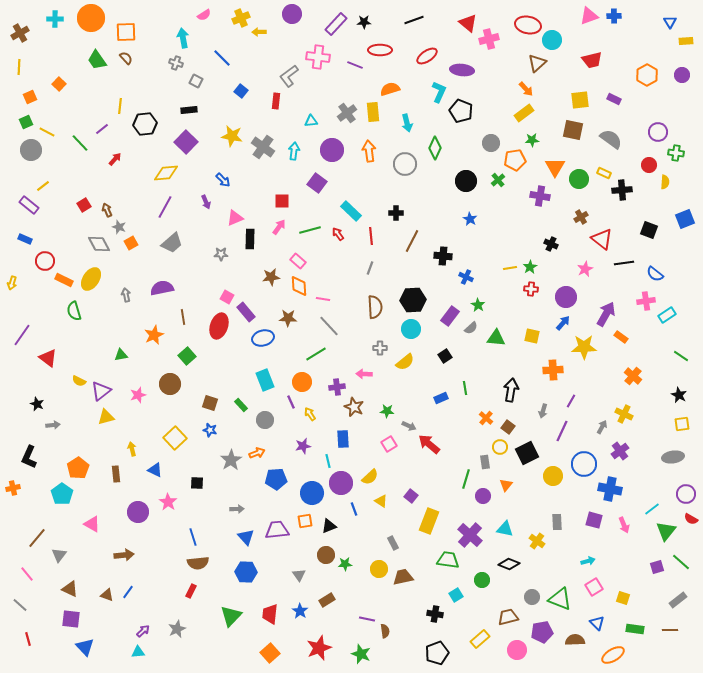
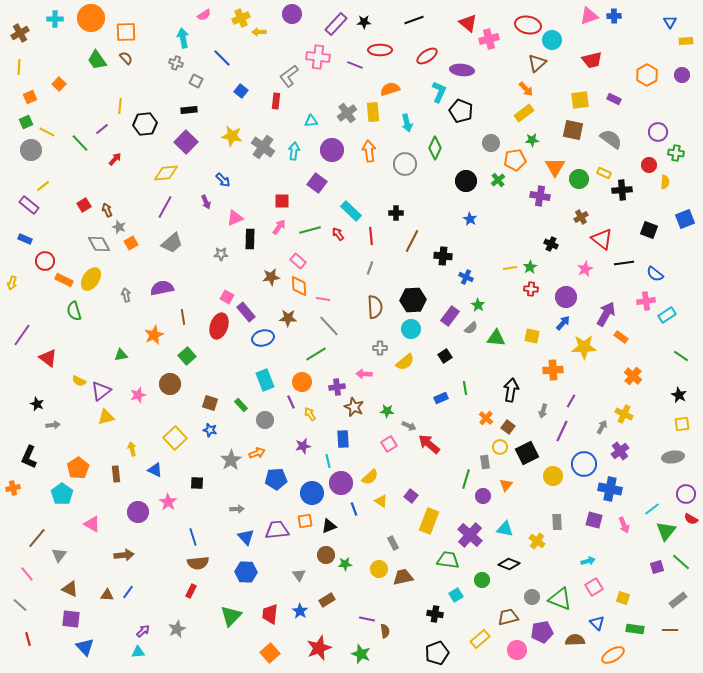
brown triangle at (107, 595): rotated 16 degrees counterclockwise
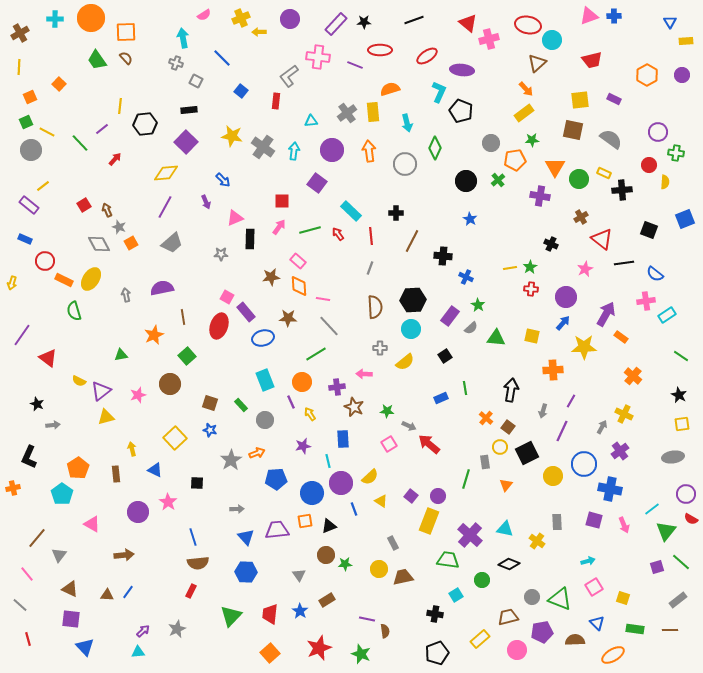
purple circle at (292, 14): moved 2 px left, 5 px down
purple circle at (483, 496): moved 45 px left
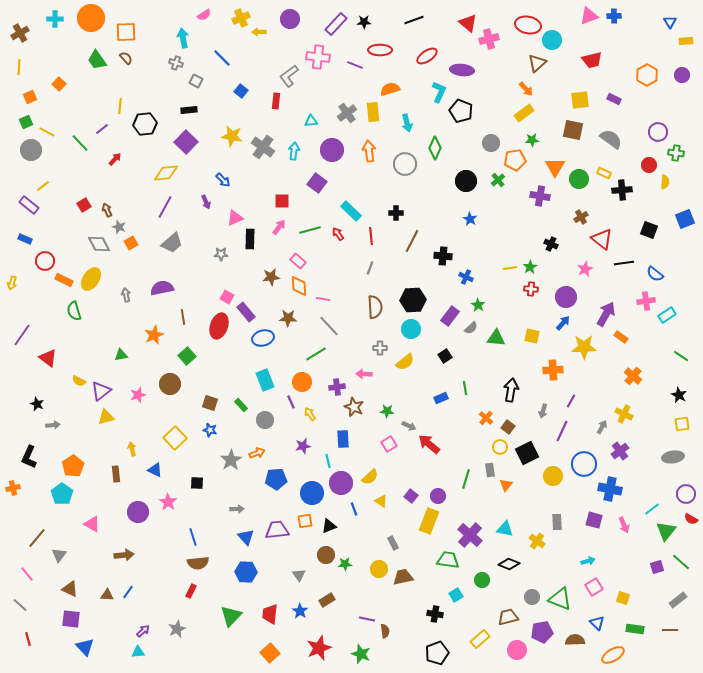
gray rectangle at (485, 462): moved 5 px right, 8 px down
orange pentagon at (78, 468): moved 5 px left, 2 px up
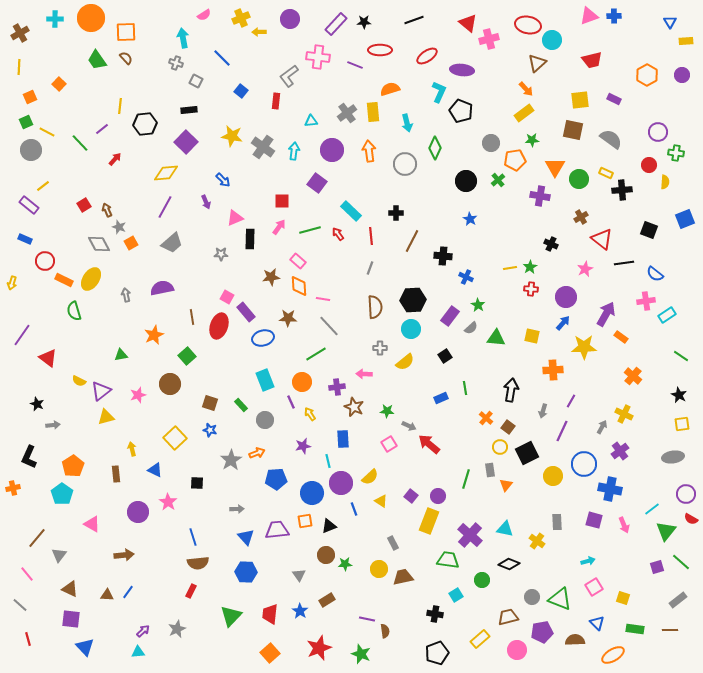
yellow rectangle at (604, 173): moved 2 px right
brown line at (183, 317): moved 9 px right
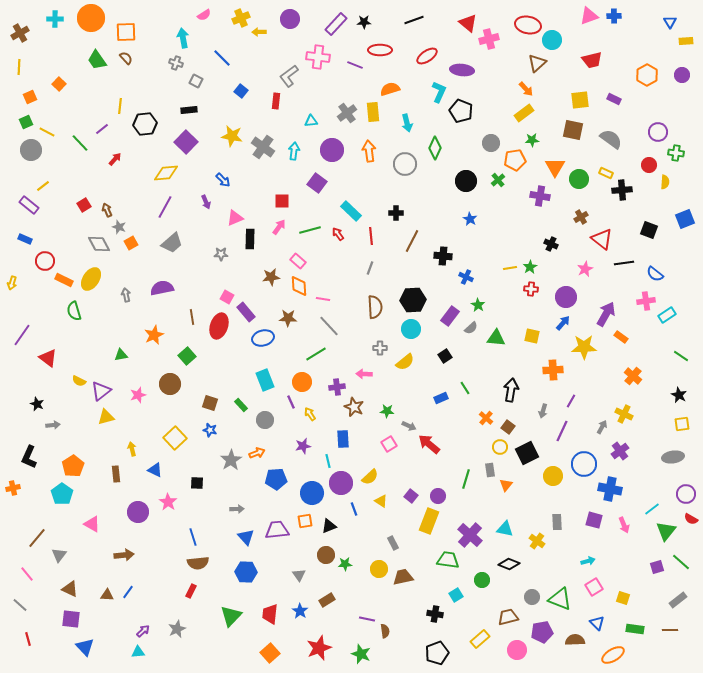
green line at (465, 388): rotated 24 degrees counterclockwise
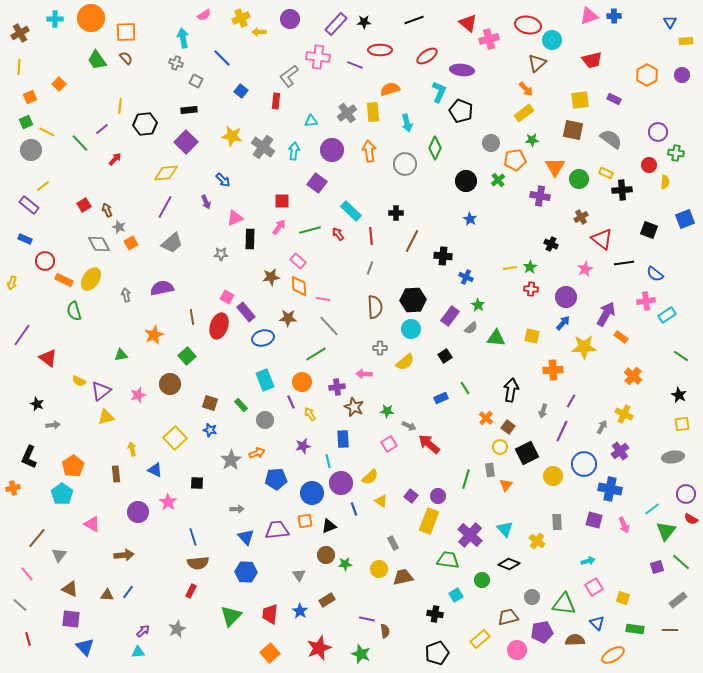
cyan triangle at (505, 529): rotated 36 degrees clockwise
green triangle at (560, 599): moved 4 px right, 5 px down; rotated 15 degrees counterclockwise
